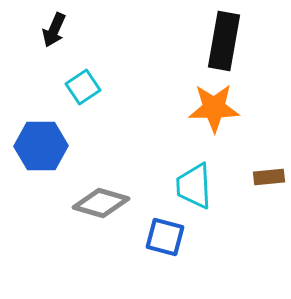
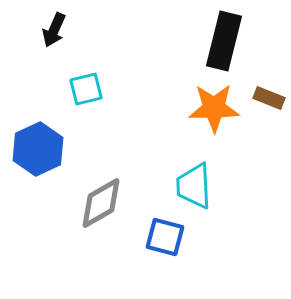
black rectangle: rotated 4 degrees clockwise
cyan square: moved 3 px right, 2 px down; rotated 20 degrees clockwise
blue hexagon: moved 3 px left, 3 px down; rotated 24 degrees counterclockwise
brown rectangle: moved 79 px up; rotated 28 degrees clockwise
gray diamond: rotated 46 degrees counterclockwise
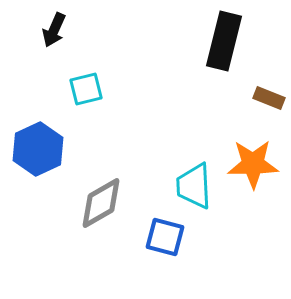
orange star: moved 39 px right, 56 px down
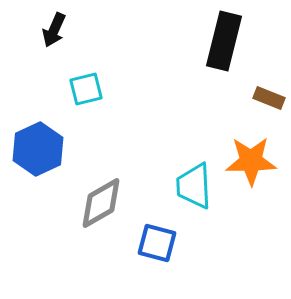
orange star: moved 2 px left, 3 px up
blue square: moved 8 px left, 6 px down
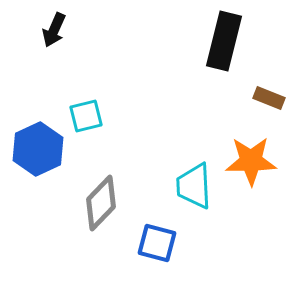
cyan square: moved 27 px down
gray diamond: rotated 16 degrees counterclockwise
